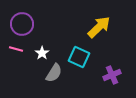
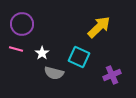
gray semicircle: rotated 72 degrees clockwise
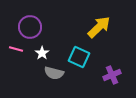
purple circle: moved 8 px right, 3 px down
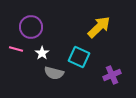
purple circle: moved 1 px right
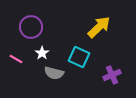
pink line: moved 10 px down; rotated 16 degrees clockwise
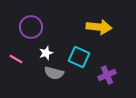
yellow arrow: rotated 50 degrees clockwise
white star: moved 4 px right; rotated 16 degrees clockwise
purple cross: moved 5 px left
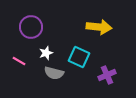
pink line: moved 3 px right, 2 px down
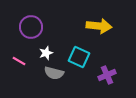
yellow arrow: moved 1 px up
